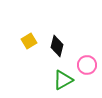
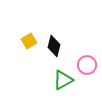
black diamond: moved 3 px left
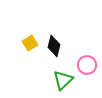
yellow square: moved 1 px right, 2 px down
green triangle: rotated 15 degrees counterclockwise
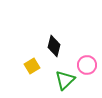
yellow square: moved 2 px right, 23 px down
green triangle: moved 2 px right
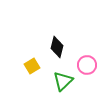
black diamond: moved 3 px right, 1 px down
green triangle: moved 2 px left, 1 px down
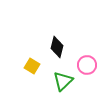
yellow square: rotated 28 degrees counterclockwise
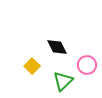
black diamond: rotated 40 degrees counterclockwise
yellow square: rotated 14 degrees clockwise
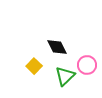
yellow square: moved 2 px right
green triangle: moved 2 px right, 5 px up
